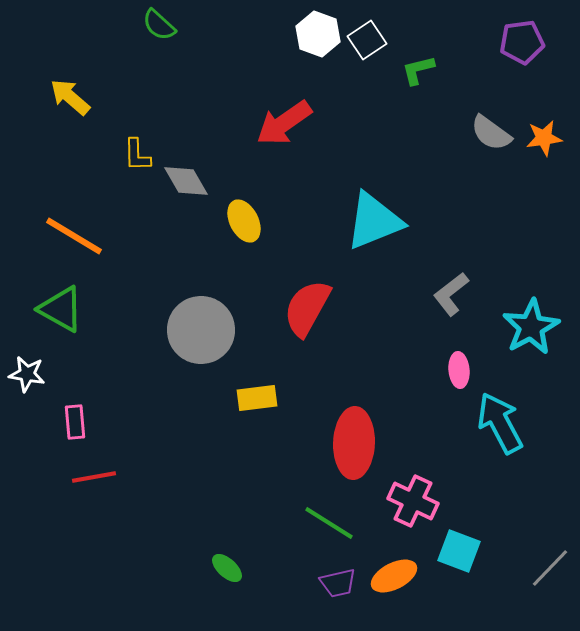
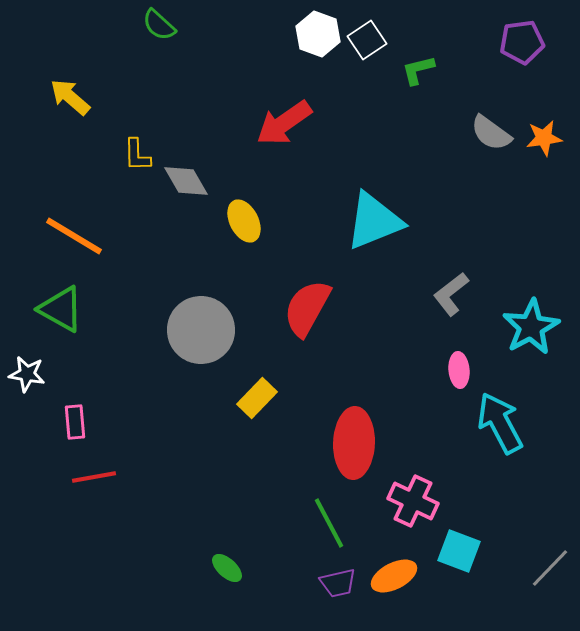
yellow rectangle: rotated 39 degrees counterclockwise
green line: rotated 30 degrees clockwise
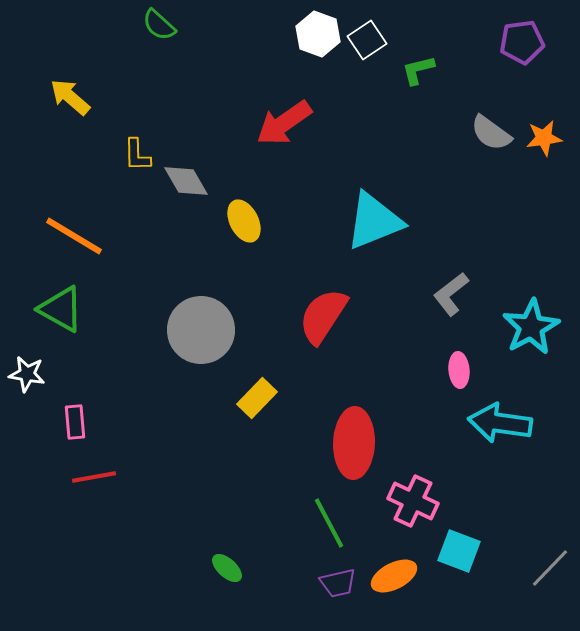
red semicircle: moved 16 px right, 8 px down; rotated 4 degrees clockwise
cyan arrow: rotated 54 degrees counterclockwise
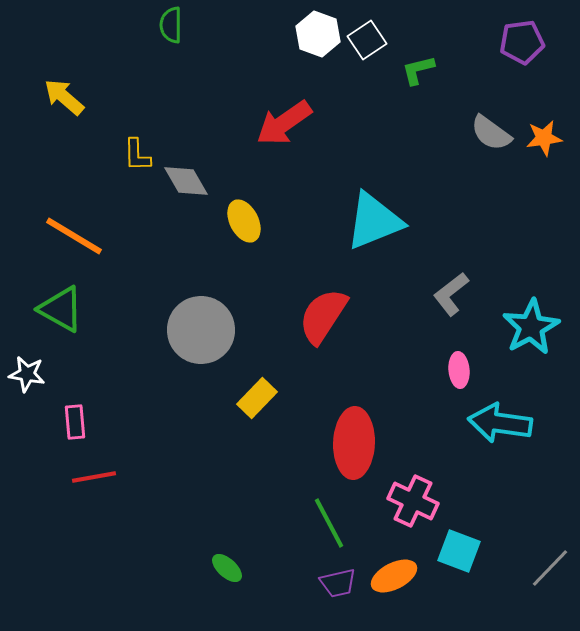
green semicircle: moved 12 px right; rotated 48 degrees clockwise
yellow arrow: moved 6 px left
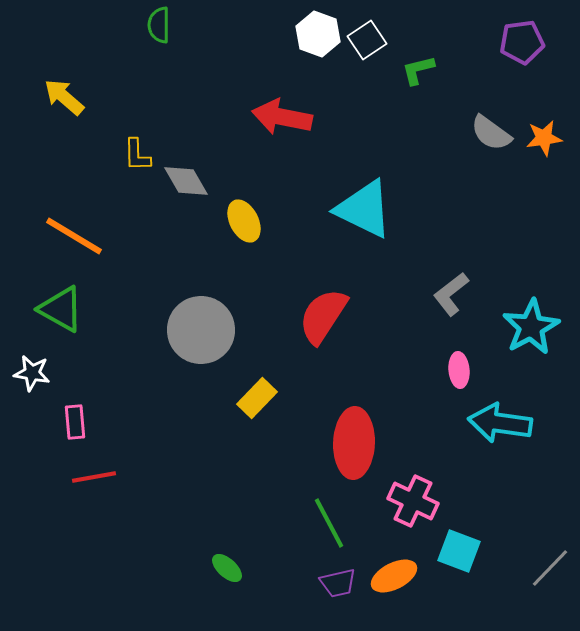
green semicircle: moved 12 px left
red arrow: moved 2 px left, 6 px up; rotated 46 degrees clockwise
cyan triangle: moved 10 px left, 12 px up; rotated 48 degrees clockwise
white star: moved 5 px right, 1 px up
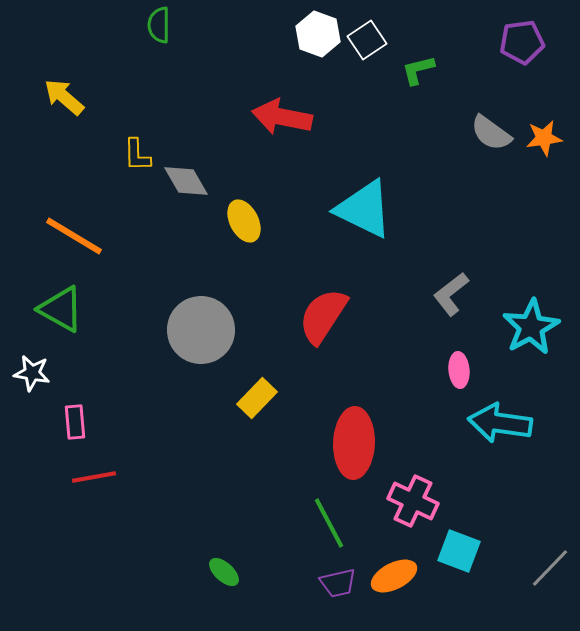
green ellipse: moved 3 px left, 4 px down
